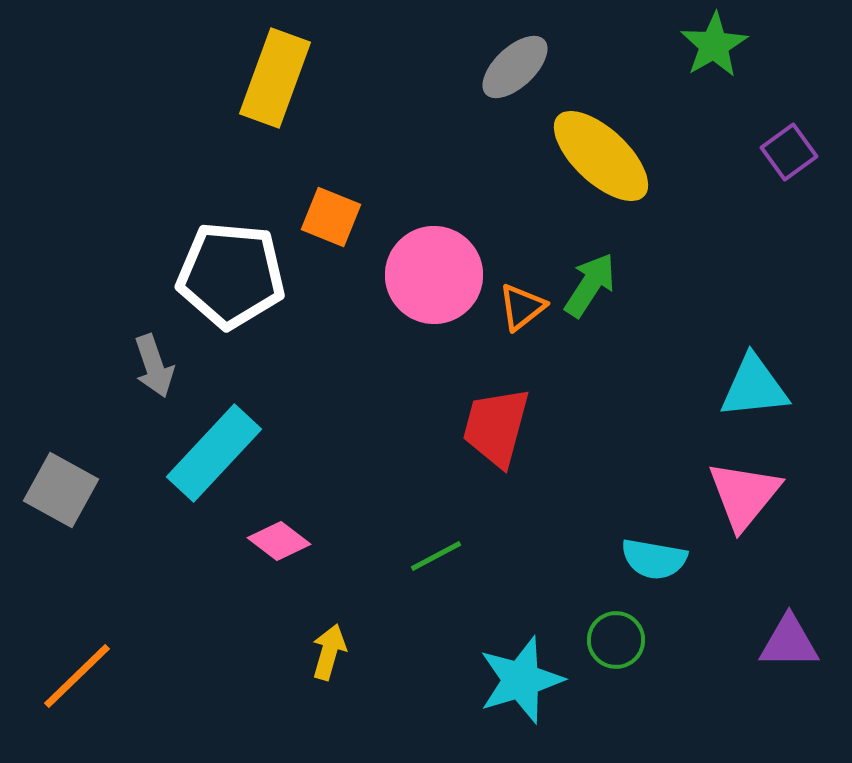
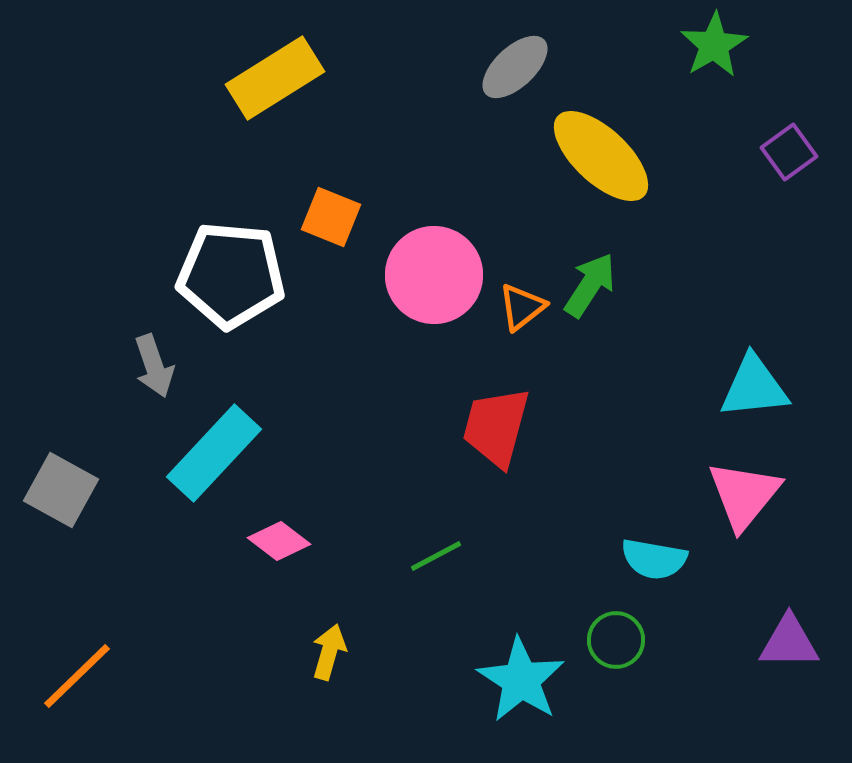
yellow rectangle: rotated 38 degrees clockwise
cyan star: rotated 22 degrees counterclockwise
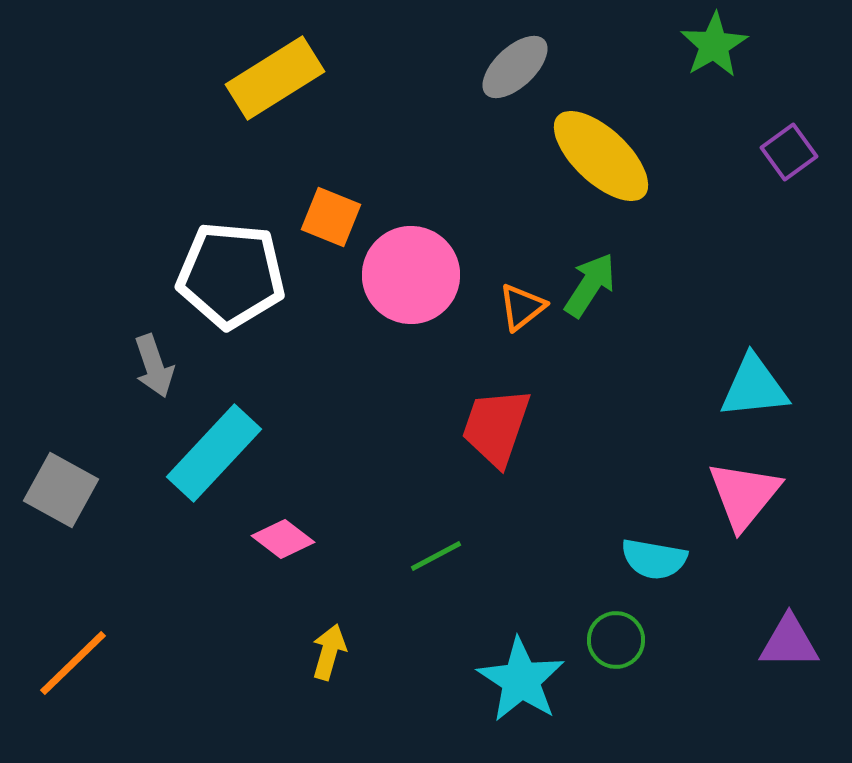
pink circle: moved 23 px left
red trapezoid: rotated 4 degrees clockwise
pink diamond: moved 4 px right, 2 px up
orange line: moved 4 px left, 13 px up
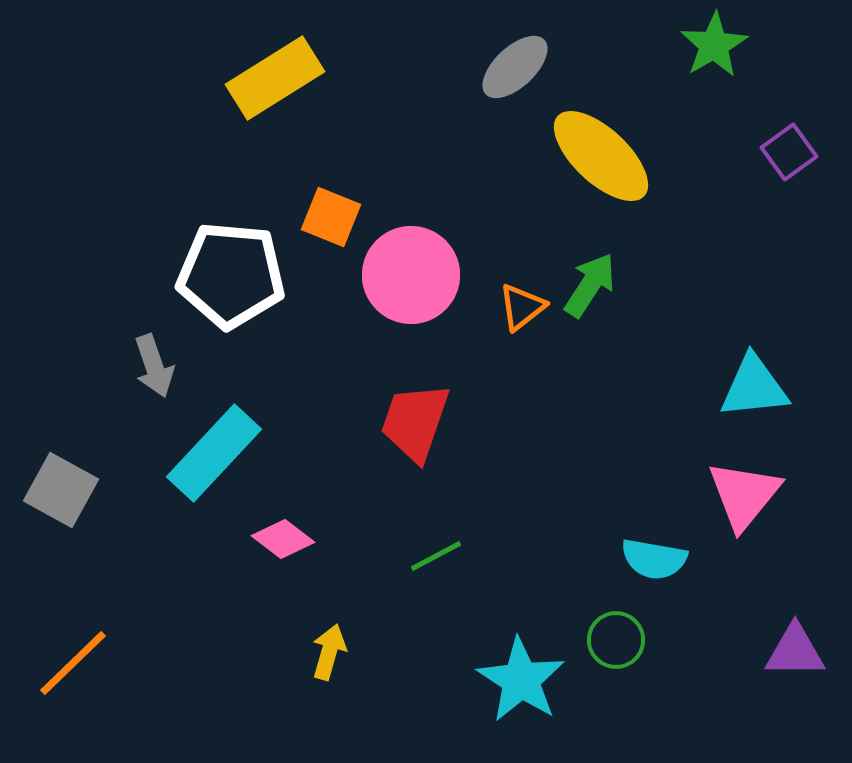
red trapezoid: moved 81 px left, 5 px up
purple triangle: moved 6 px right, 9 px down
